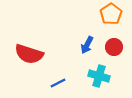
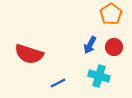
blue arrow: moved 3 px right
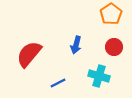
blue arrow: moved 14 px left; rotated 12 degrees counterclockwise
red semicircle: rotated 112 degrees clockwise
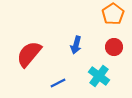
orange pentagon: moved 2 px right
cyan cross: rotated 20 degrees clockwise
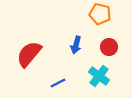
orange pentagon: moved 13 px left; rotated 25 degrees counterclockwise
red circle: moved 5 px left
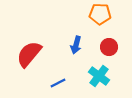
orange pentagon: rotated 10 degrees counterclockwise
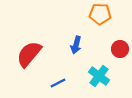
red circle: moved 11 px right, 2 px down
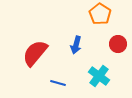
orange pentagon: rotated 30 degrees clockwise
red circle: moved 2 px left, 5 px up
red semicircle: moved 6 px right, 1 px up
blue line: rotated 42 degrees clockwise
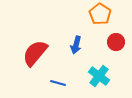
red circle: moved 2 px left, 2 px up
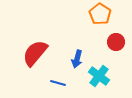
blue arrow: moved 1 px right, 14 px down
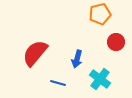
orange pentagon: rotated 25 degrees clockwise
cyan cross: moved 1 px right, 3 px down
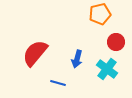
cyan cross: moved 7 px right, 10 px up
